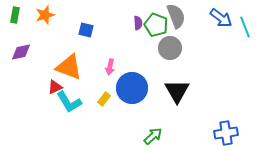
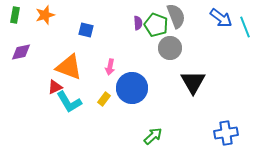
black triangle: moved 16 px right, 9 px up
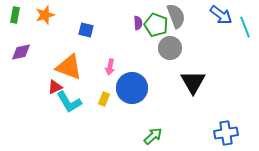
blue arrow: moved 3 px up
yellow rectangle: rotated 16 degrees counterclockwise
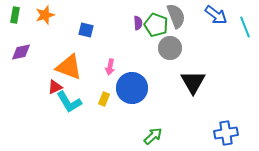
blue arrow: moved 5 px left
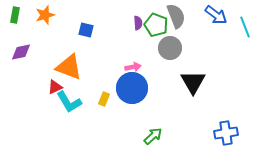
pink arrow: moved 23 px right; rotated 112 degrees counterclockwise
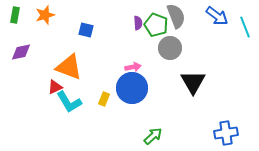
blue arrow: moved 1 px right, 1 px down
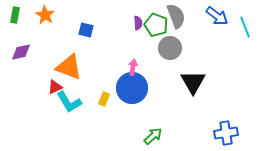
orange star: rotated 24 degrees counterclockwise
pink arrow: rotated 70 degrees counterclockwise
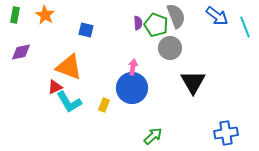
yellow rectangle: moved 6 px down
